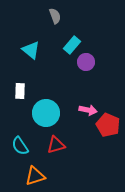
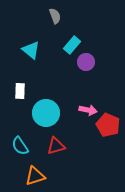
red triangle: moved 1 px down
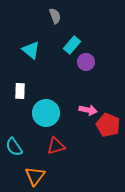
cyan semicircle: moved 6 px left, 1 px down
orange triangle: rotated 35 degrees counterclockwise
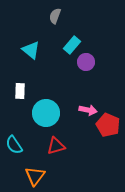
gray semicircle: rotated 140 degrees counterclockwise
cyan semicircle: moved 2 px up
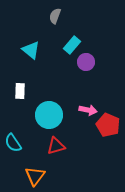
cyan circle: moved 3 px right, 2 px down
cyan semicircle: moved 1 px left, 2 px up
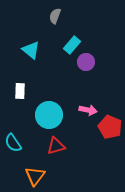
red pentagon: moved 2 px right, 2 px down
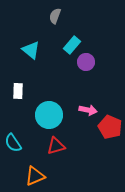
white rectangle: moved 2 px left
orange triangle: rotated 30 degrees clockwise
